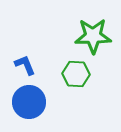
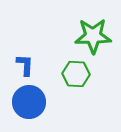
blue L-shape: rotated 25 degrees clockwise
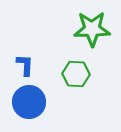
green star: moved 1 px left, 7 px up
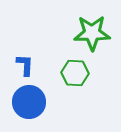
green star: moved 4 px down
green hexagon: moved 1 px left, 1 px up
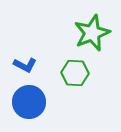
green star: rotated 21 degrees counterclockwise
blue L-shape: rotated 115 degrees clockwise
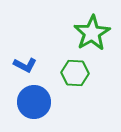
green star: rotated 9 degrees counterclockwise
blue circle: moved 5 px right
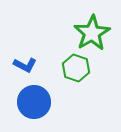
green hexagon: moved 1 px right, 5 px up; rotated 16 degrees clockwise
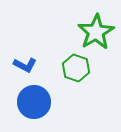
green star: moved 4 px right, 1 px up
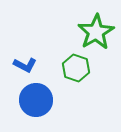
blue circle: moved 2 px right, 2 px up
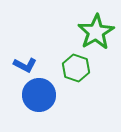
blue circle: moved 3 px right, 5 px up
